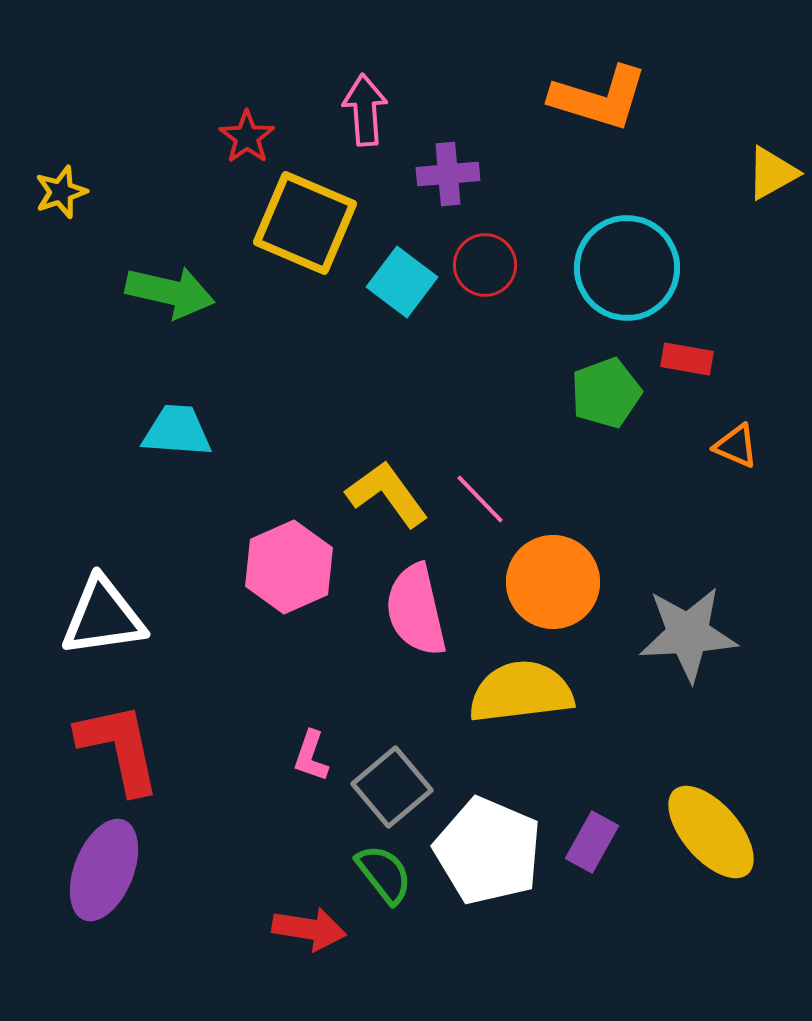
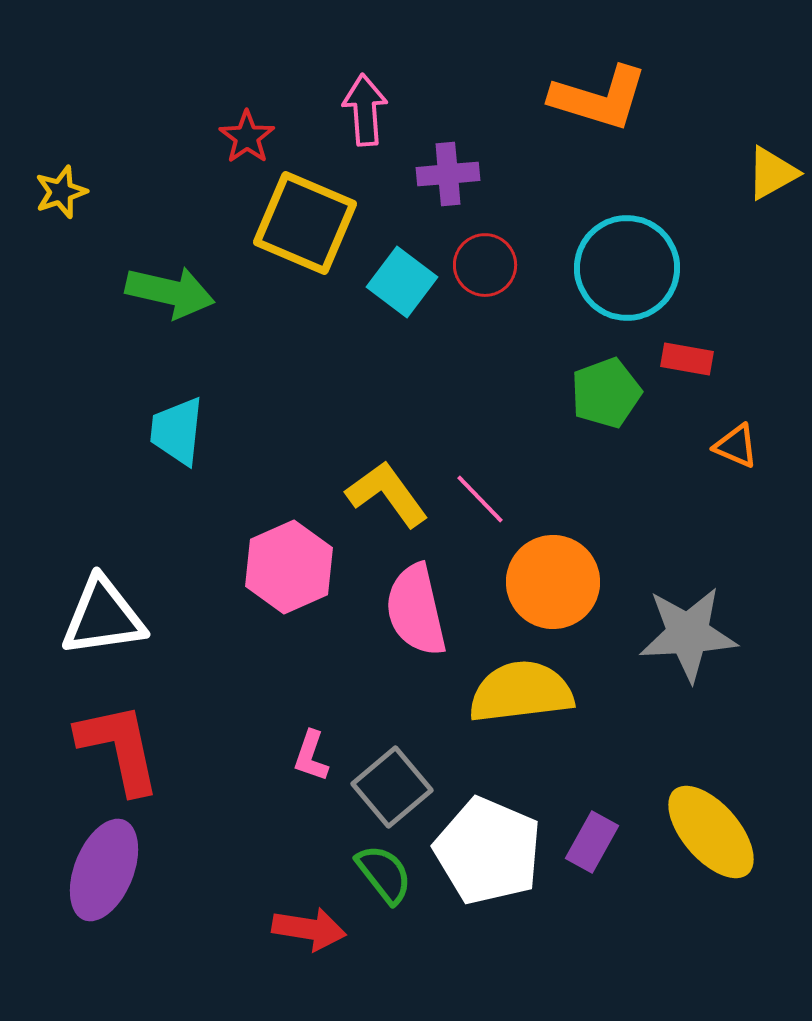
cyan trapezoid: rotated 88 degrees counterclockwise
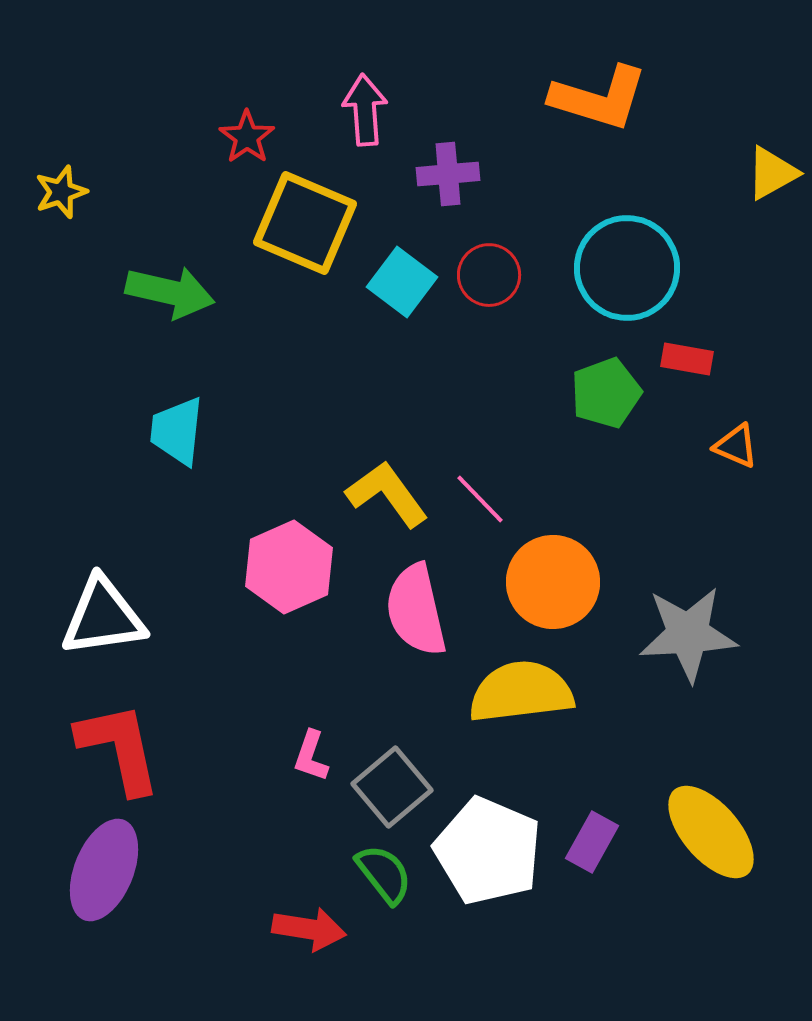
red circle: moved 4 px right, 10 px down
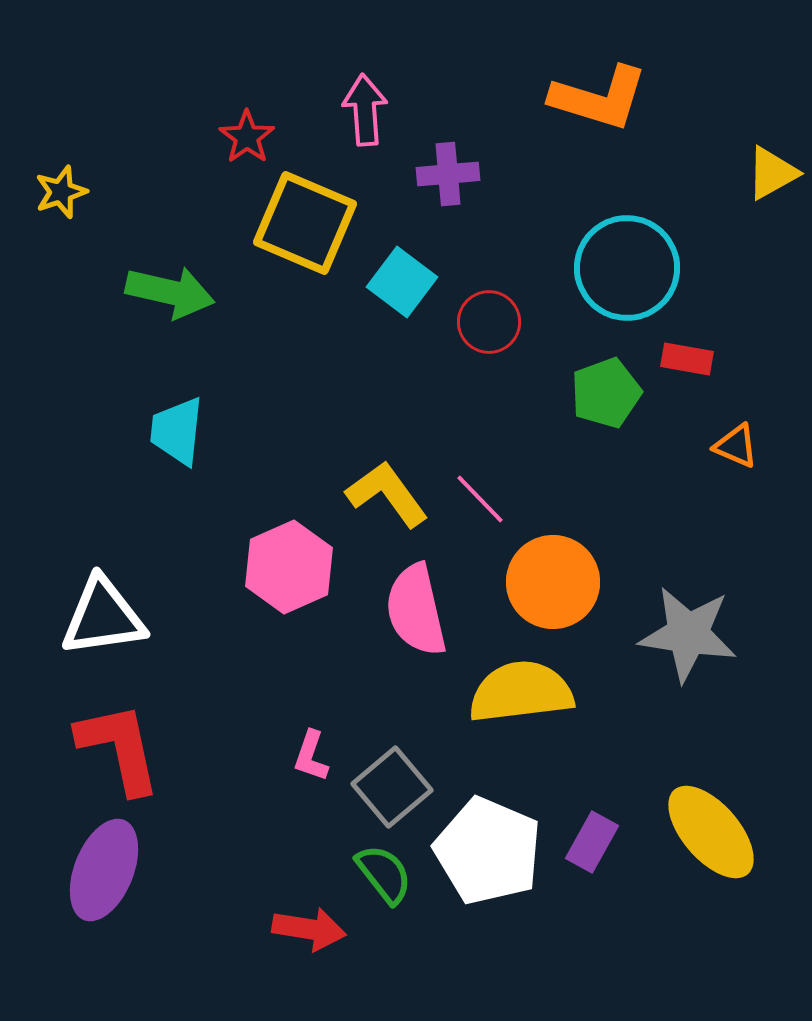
red circle: moved 47 px down
gray star: rotated 12 degrees clockwise
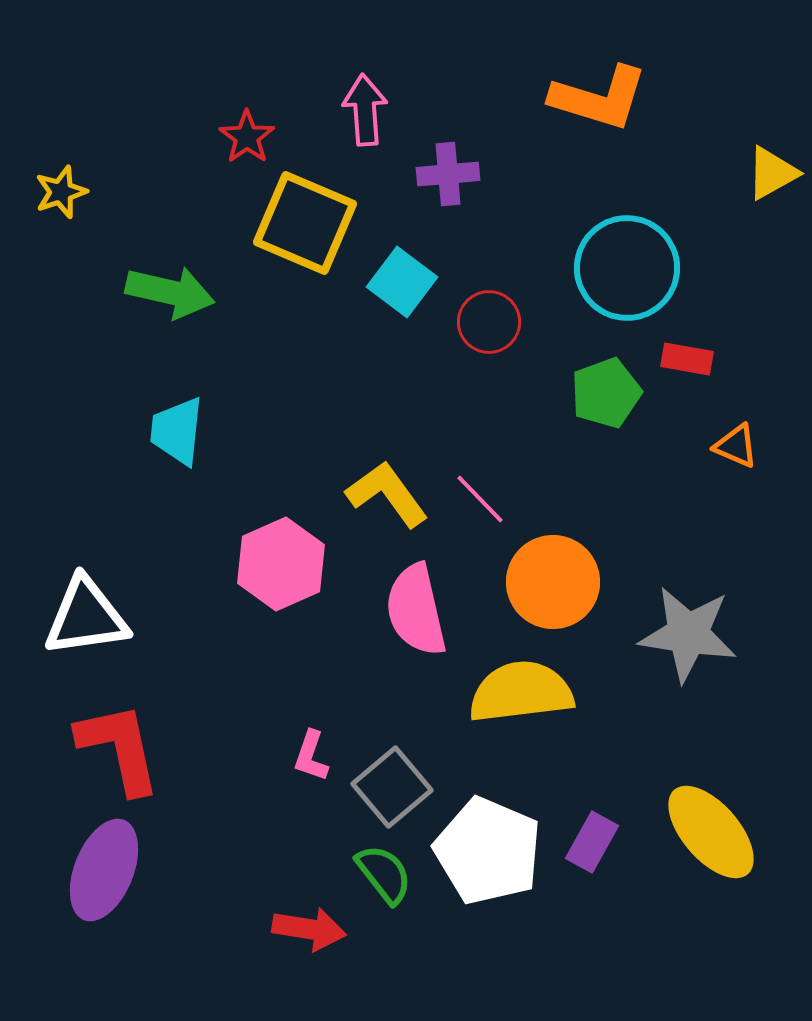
pink hexagon: moved 8 px left, 3 px up
white triangle: moved 17 px left
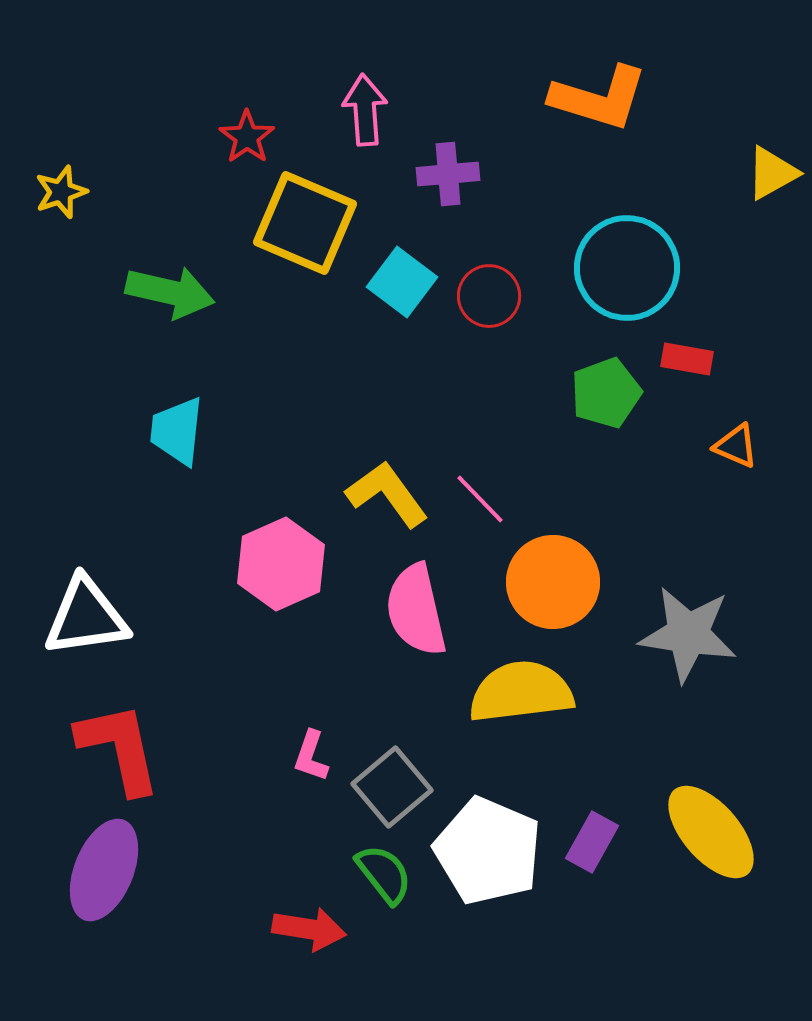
red circle: moved 26 px up
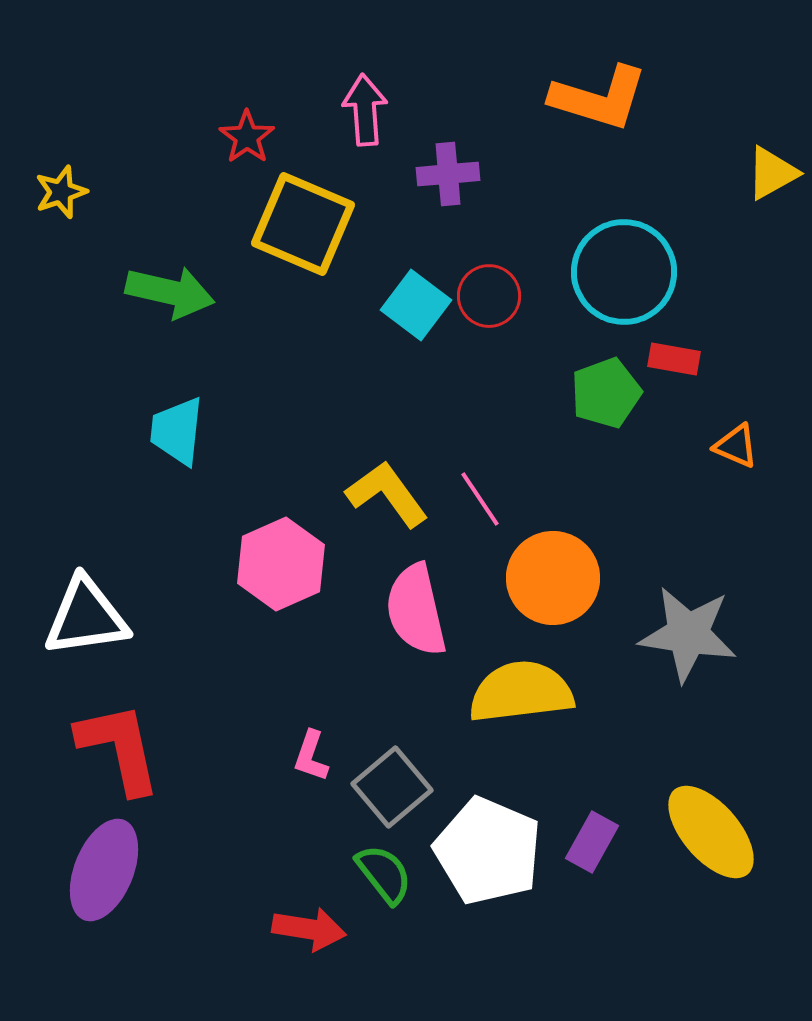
yellow square: moved 2 px left, 1 px down
cyan circle: moved 3 px left, 4 px down
cyan square: moved 14 px right, 23 px down
red rectangle: moved 13 px left
pink line: rotated 10 degrees clockwise
orange circle: moved 4 px up
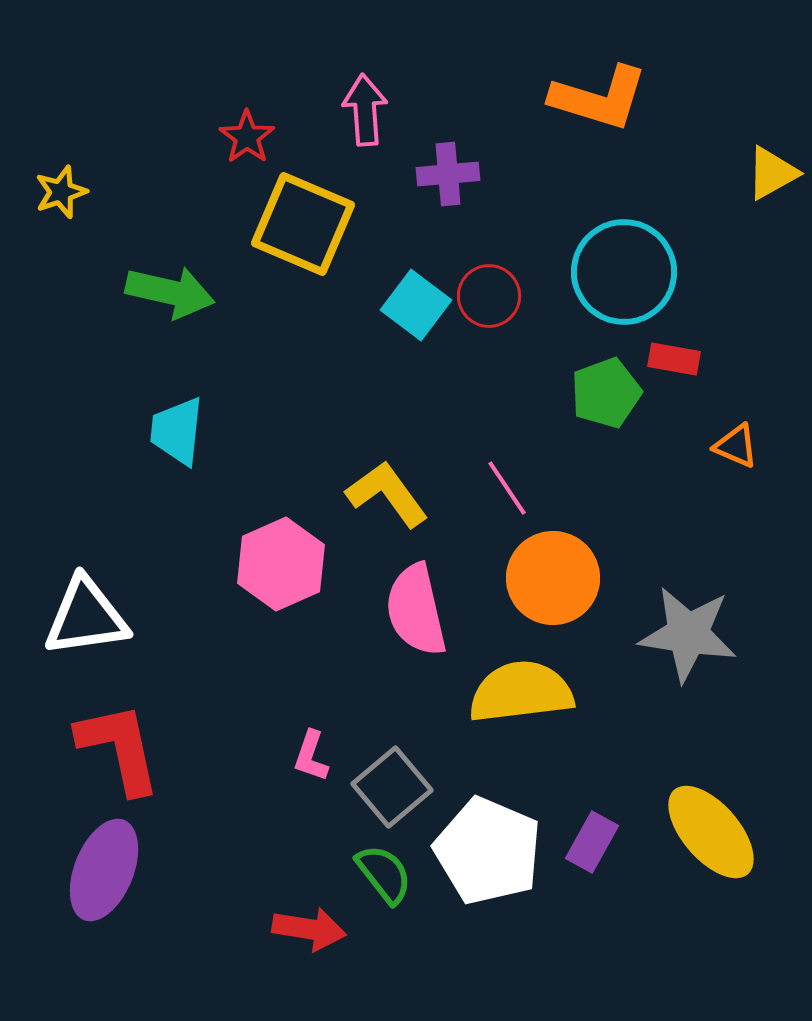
pink line: moved 27 px right, 11 px up
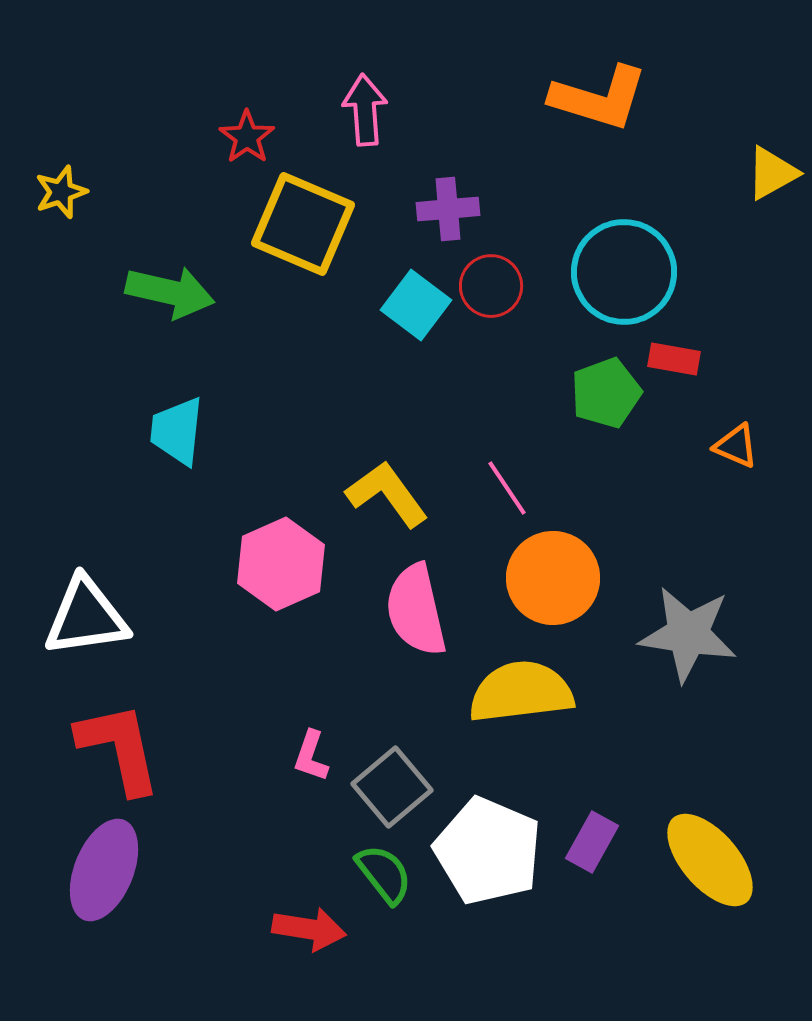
purple cross: moved 35 px down
red circle: moved 2 px right, 10 px up
yellow ellipse: moved 1 px left, 28 px down
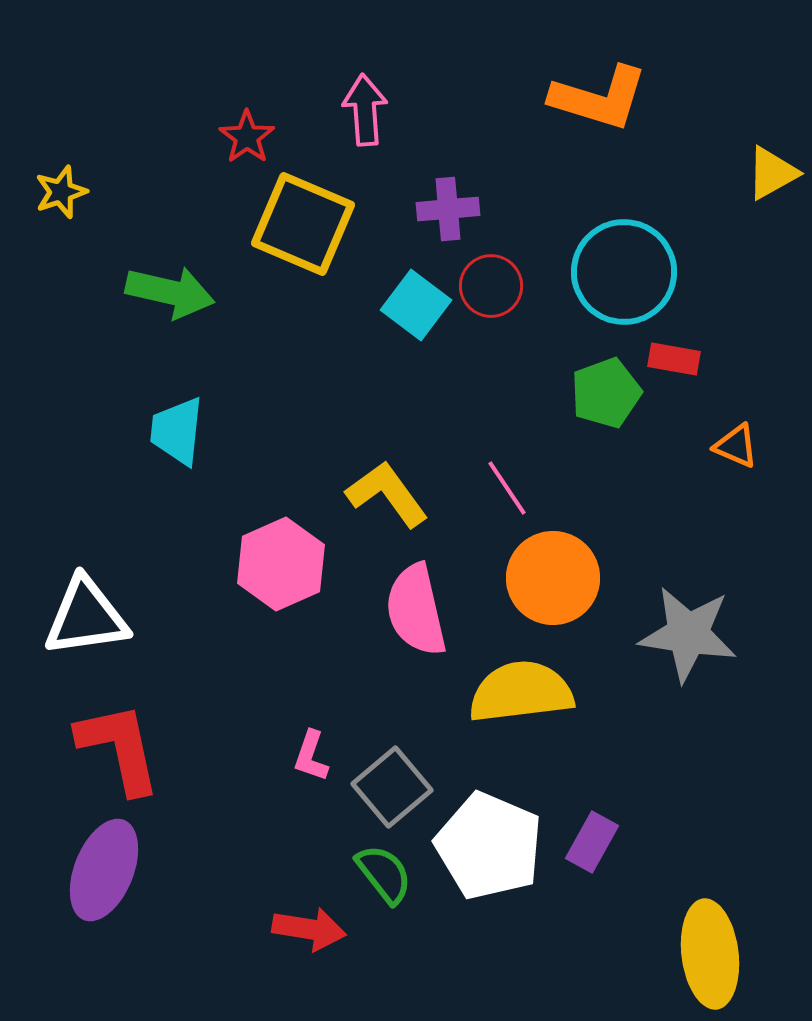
white pentagon: moved 1 px right, 5 px up
yellow ellipse: moved 94 px down; rotated 34 degrees clockwise
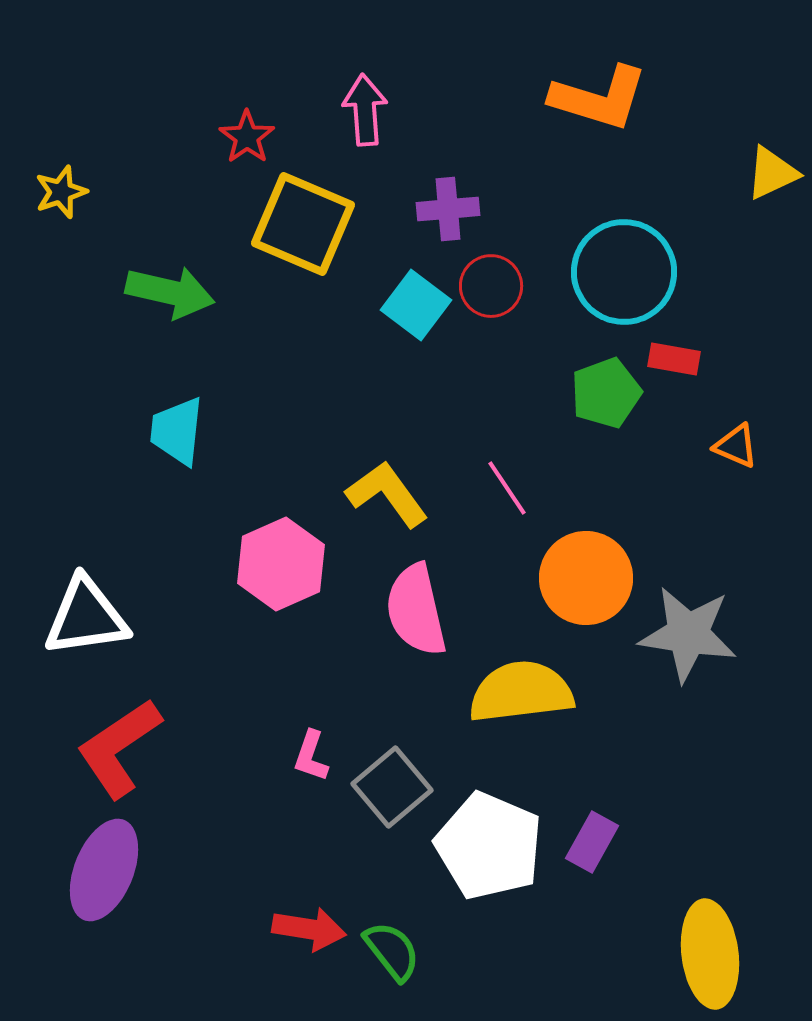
yellow triangle: rotated 4 degrees clockwise
orange circle: moved 33 px right
red L-shape: rotated 112 degrees counterclockwise
green semicircle: moved 8 px right, 77 px down
